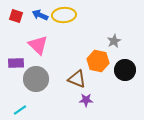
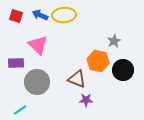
black circle: moved 2 px left
gray circle: moved 1 px right, 3 px down
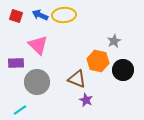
purple star: rotated 24 degrees clockwise
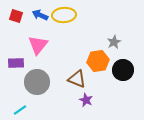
gray star: moved 1 px down
pink triangle: rotated 25 degrees clockwise
orange hexagon: rotated 20 degrees counterclockwise
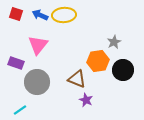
red square: moved 2 px up
purple rectangle: rotated 21 degrees clockwise
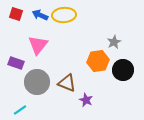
brown triangle: moved 10 px left, 4 px down
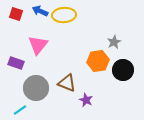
blue arrow: moved 4 px up
gray circle: moved 1 px left, 6 px down
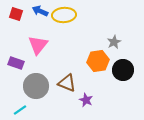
gray circle: moved 2 px up
